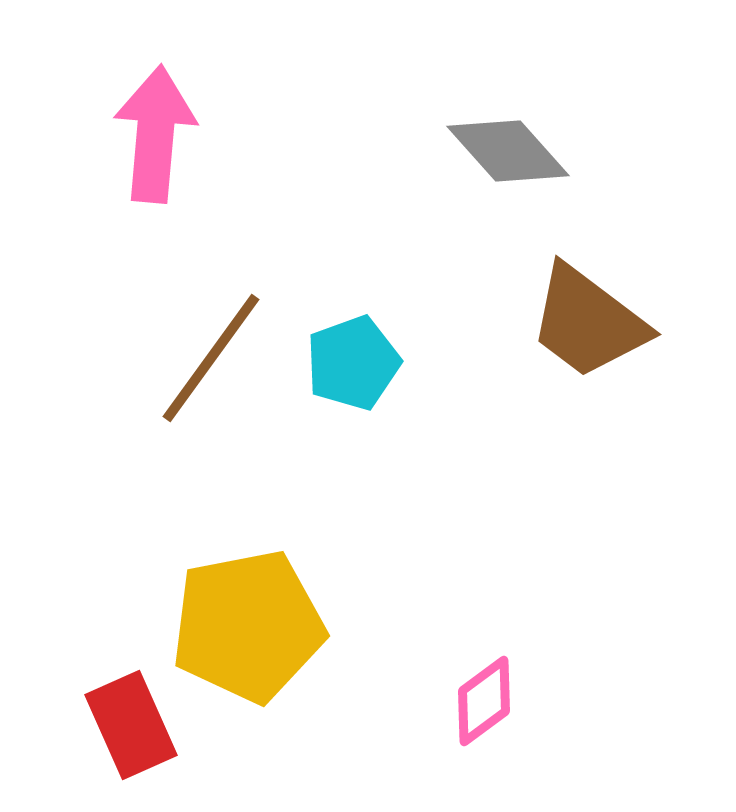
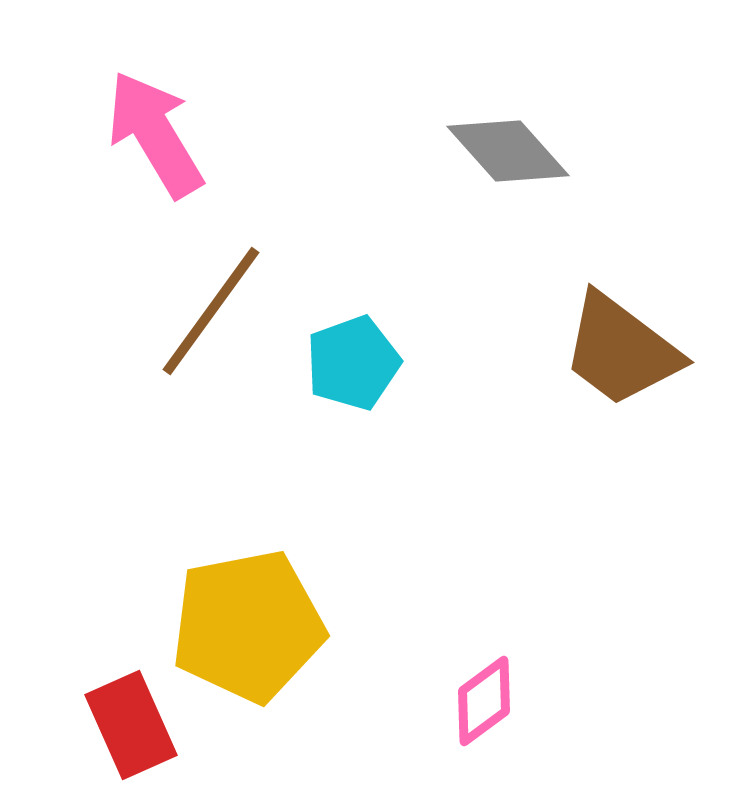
pink arrow: rotated 36 degrees counterclockwise
brown trapezoid: moved 33 px right, 28 px down
brown line: moved 47 px up
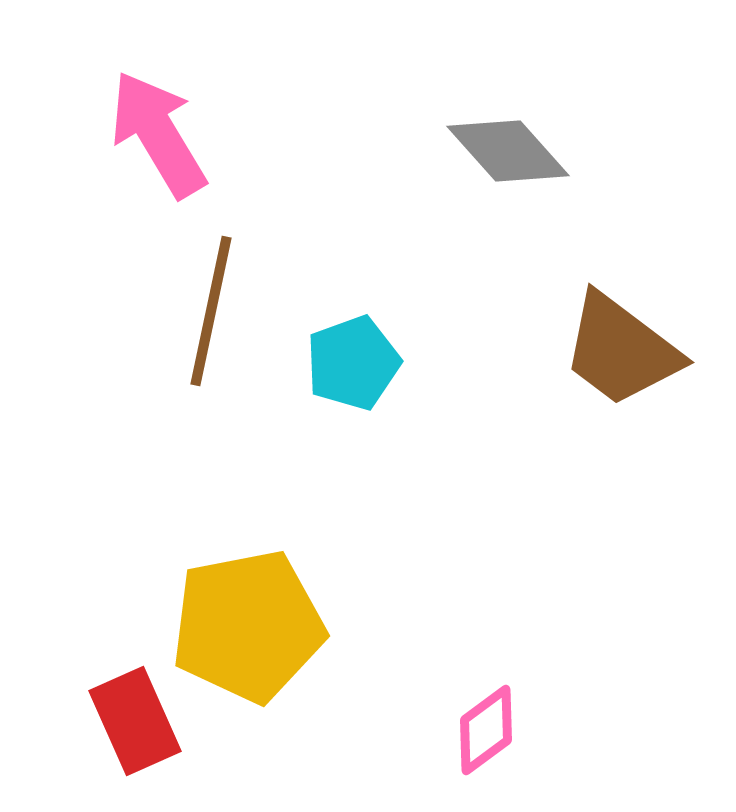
pink arrow: moved 3 px right
brown line: rotated 24 degrees counterclockwise
pink diamond: moved 2 px right, 29 px down
red rectangle: moved 4 px right, 4 px up
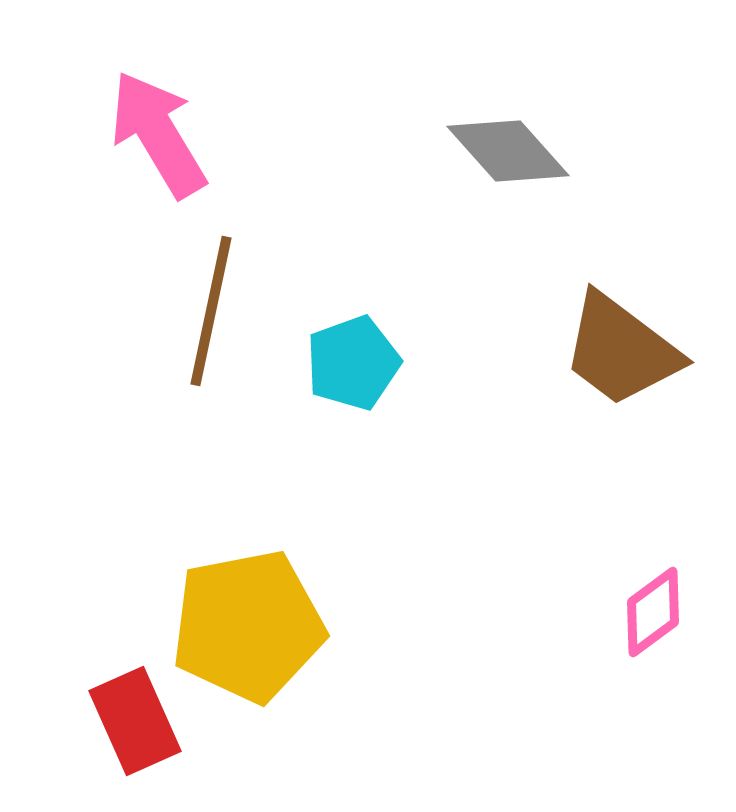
pink diamond: moved 167 px right, 118 px up
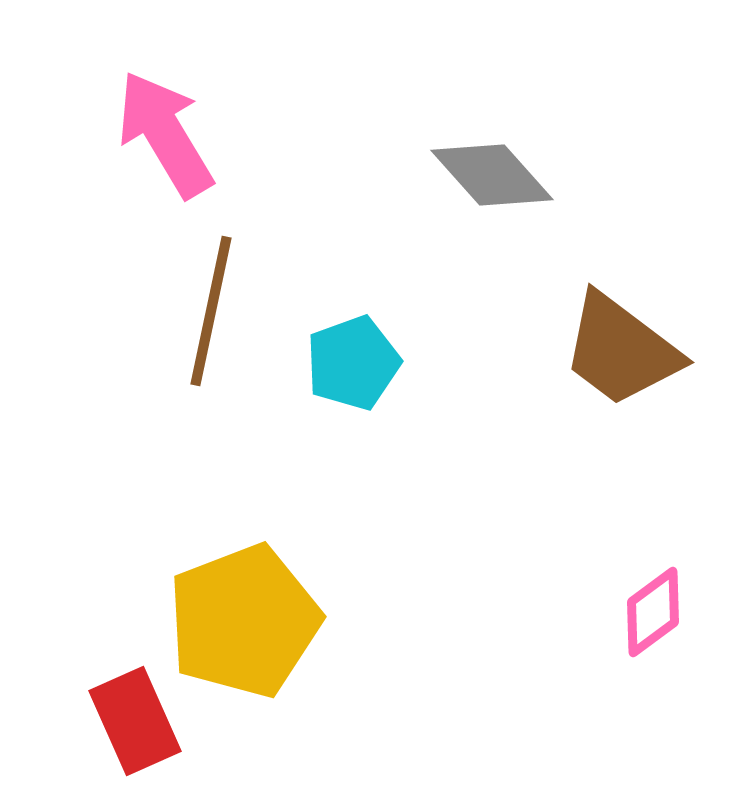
pink arrow: moved 7 px right
gray diamond: moved 16 px left, 24 px down
yellow pentagon: moved 4 px left, 5 px up; rotated 10 degrees counterclockwise
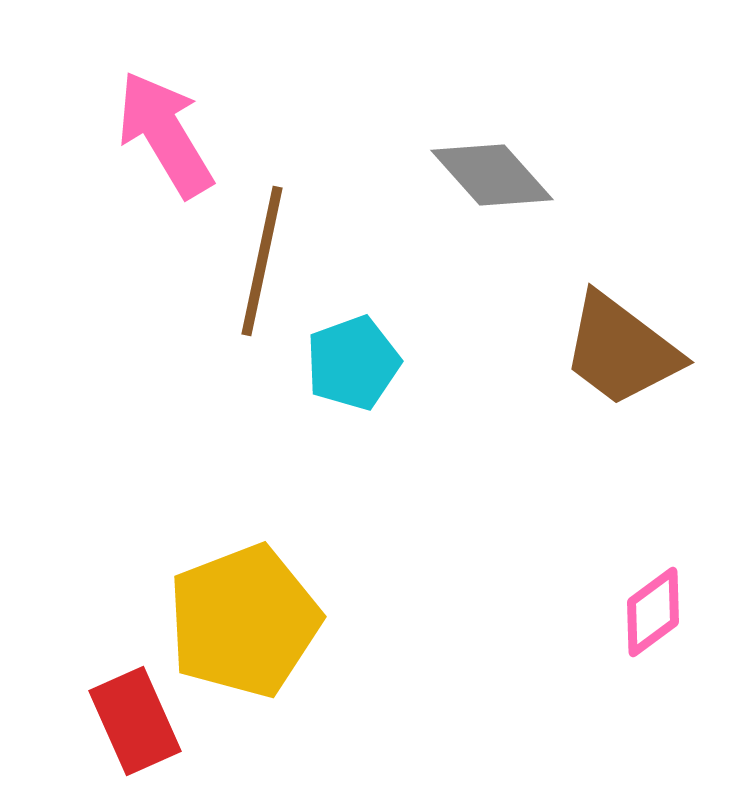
brown line: moved 51 px right, 50 px up
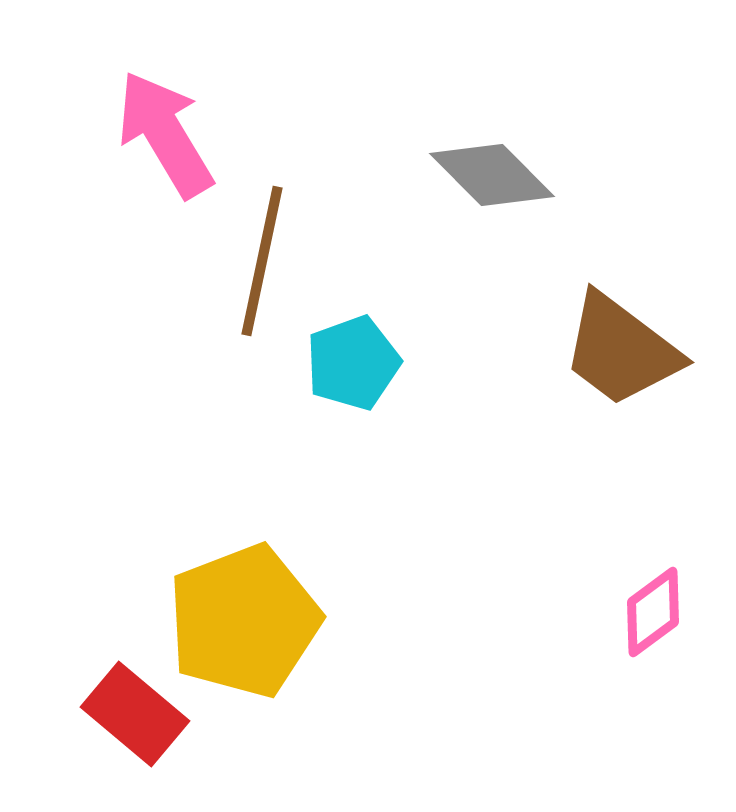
gray diamond: rotated 3 degrees counterclockwise
red rectangle: moved 7 px up; rotated 26 degrees counterclockwise
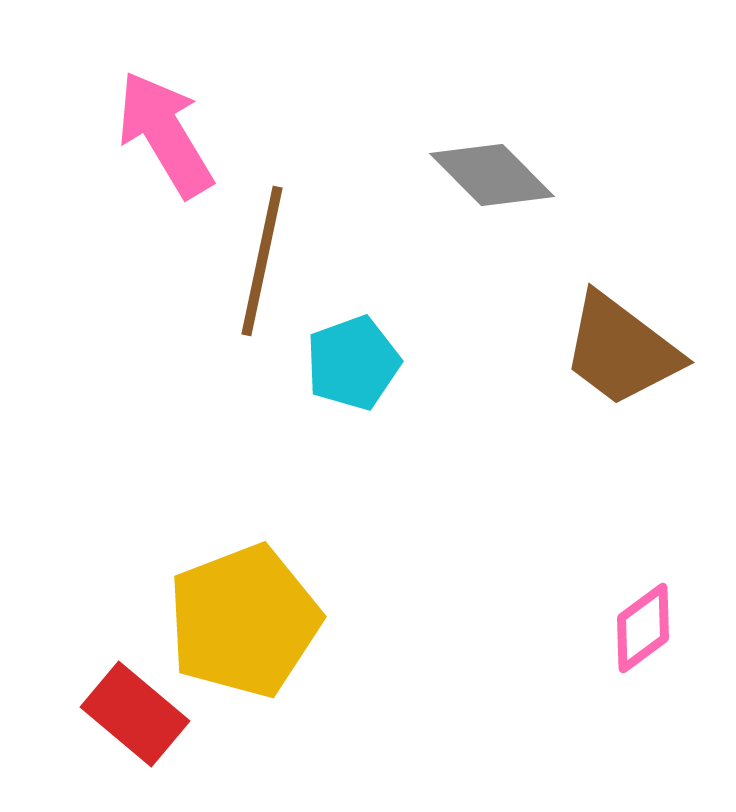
pink diamond: moved 10 px left, 16 px down
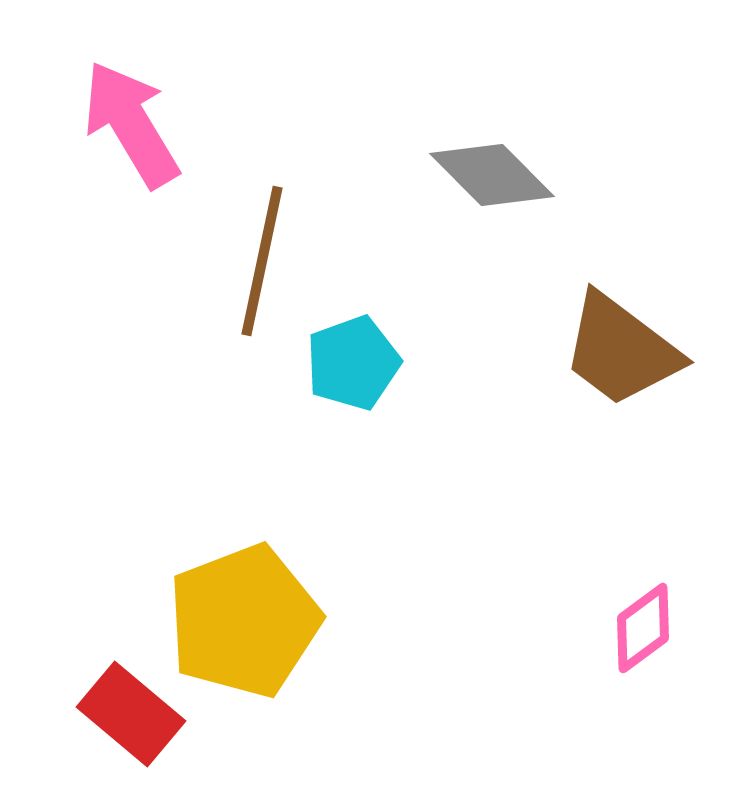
pink arrow: moved 34 px left, 10 px up
red rectangle: moved 4 px left
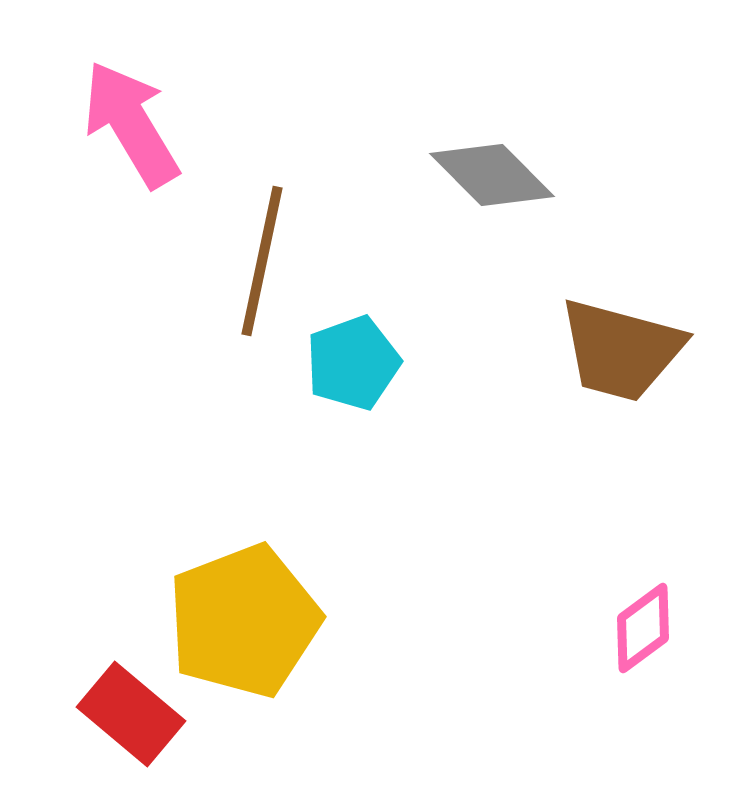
brown trapezoid: rotated 22 degrees counterclockwise
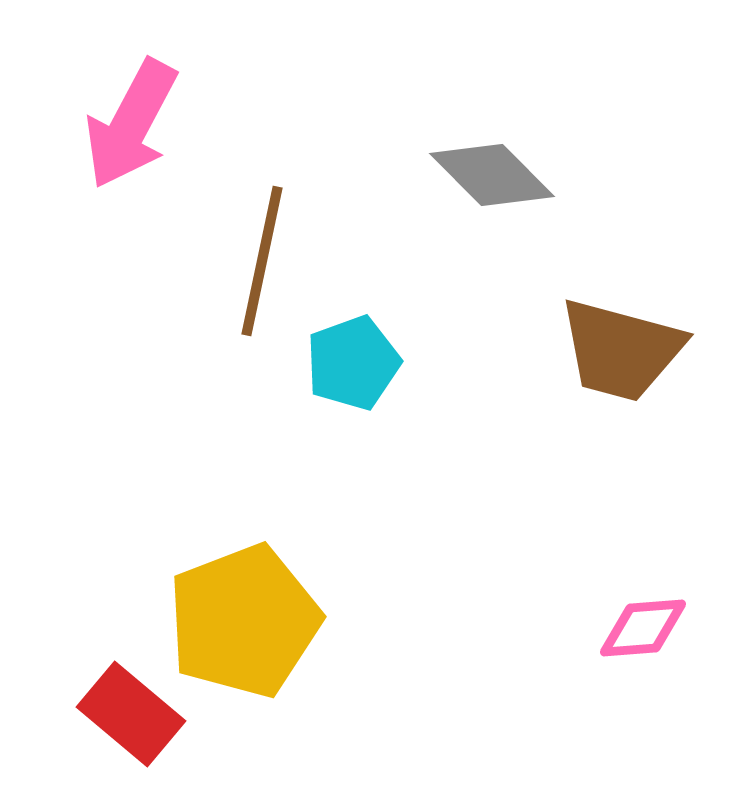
pink arrow: rotated 121 degrees counterclockwise
pink diamond: rotated 32 degrees clockwise
